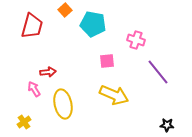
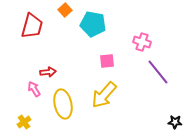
pink cross: moved 6 px right, 2 px down
yellow arrow: moved 10 px left; rotated 108 degrees clockwise
black star: moved 8 px right, 3 px up
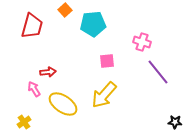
cyan pentagon: rotated 15 degrees counterclockwise
yellow ellipse: rotated 44 degrees counterclockwise
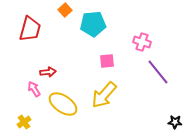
red trapezoid: moved 2 px left, 3 px down
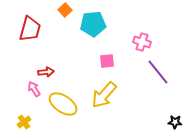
red arrow: moved 2 px left
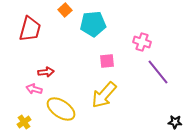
pink arrow: rotated 42 degrees counterclockwise
yellow ellipse: moved 2 px left, 5 px down
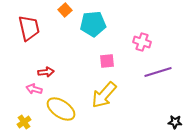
red trapezoid: moved 1 px left, 1 px up; rotated 28 degrees counterclockwise
purple line: rotated 68 degrees counterclockwise
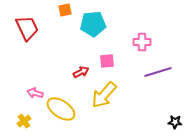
orange square: rotated 32 degrees clockwise
red trapezoid: moved 2 px left; rotated 12 degrees counterclockwise
pink cross: rotated 18 degrees counterclockwise
red arrow: moved 35 px right; rotated 21 degrees counterclockwise
pink arrow: moved 1 px right, 4 px down
yellow cross: moved 1 px up
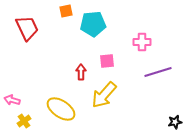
orange square: moved 1 px right, 1 px down
red arrow: rotated 63 degrees counterclockwise
pink arrow: moved 23 px left, 7 px down
black star: rotated 16 degrees counterclockwise
